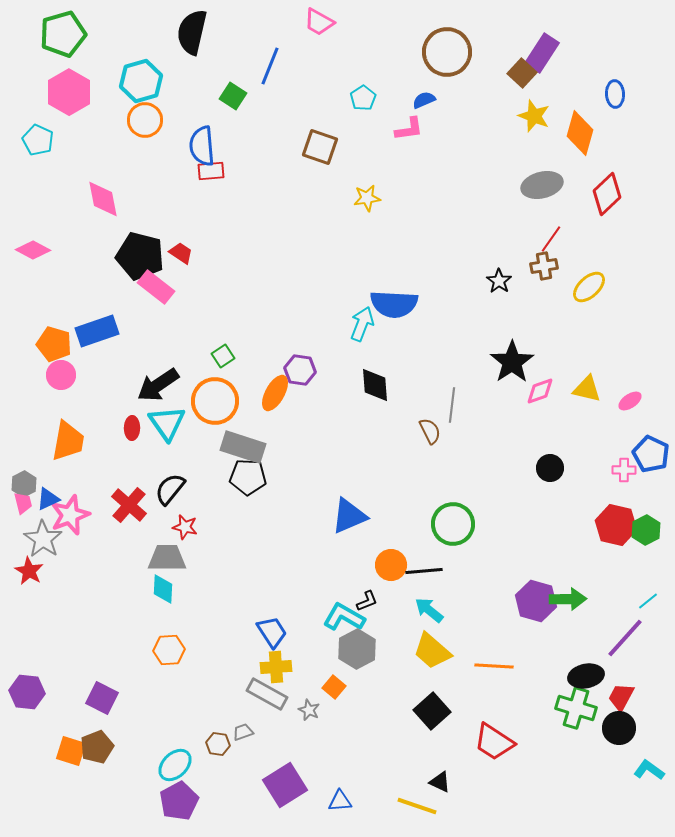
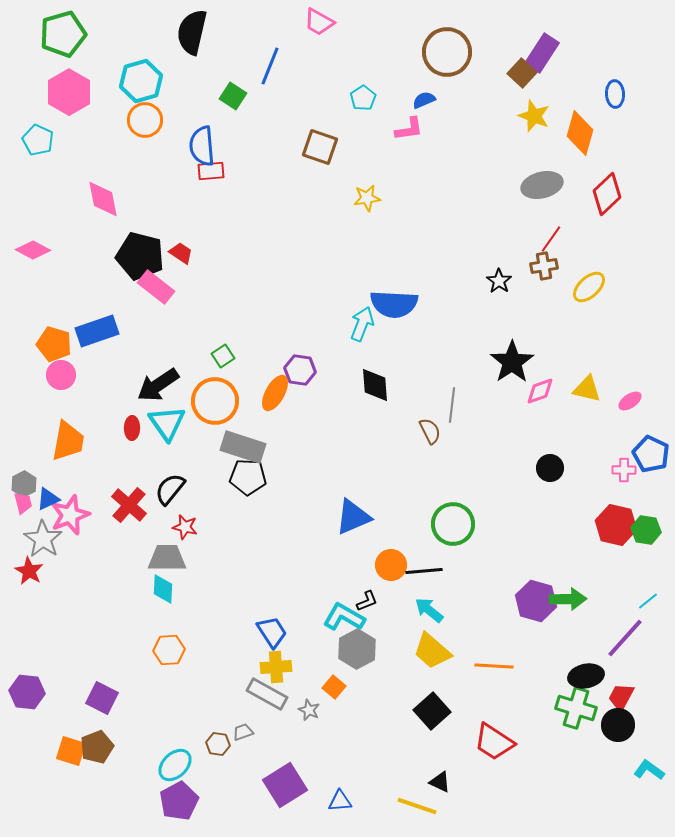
blue triangle at (349, 516): moved 4 px right, 1 px down
green hexagon at (646, 530): rotated 24 degrees counterclockwise
black circle at (619, 728): moved 1 px left, 3 px up
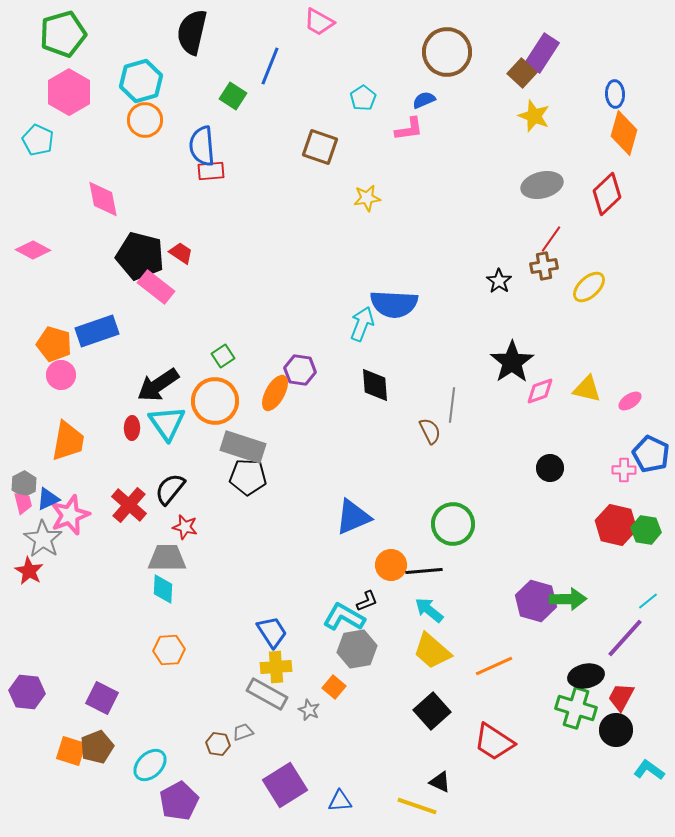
orange diamond at (580, 133): moved 44 px right
gray hexagon at (357, 649): rotated 18 degrees clockwise
orange line at (494, 666): rotated 27 degrees counterclockwise
black circle at (618, 725): moved 2 px left, 5 px down
cyan ellipse at (175, 765): moved 25 px left
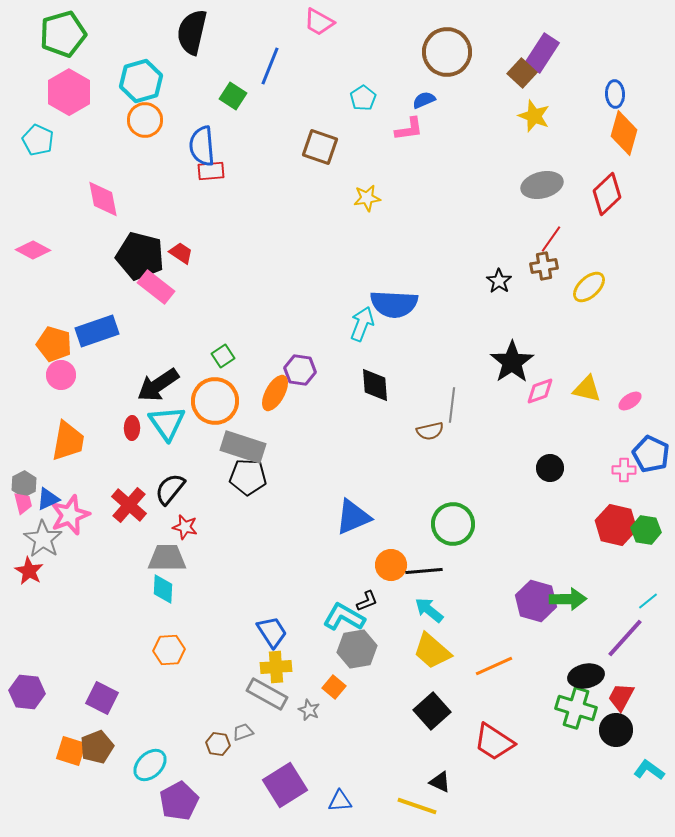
brown semicircle at (430, 431): rotated 104 degrees clockwise
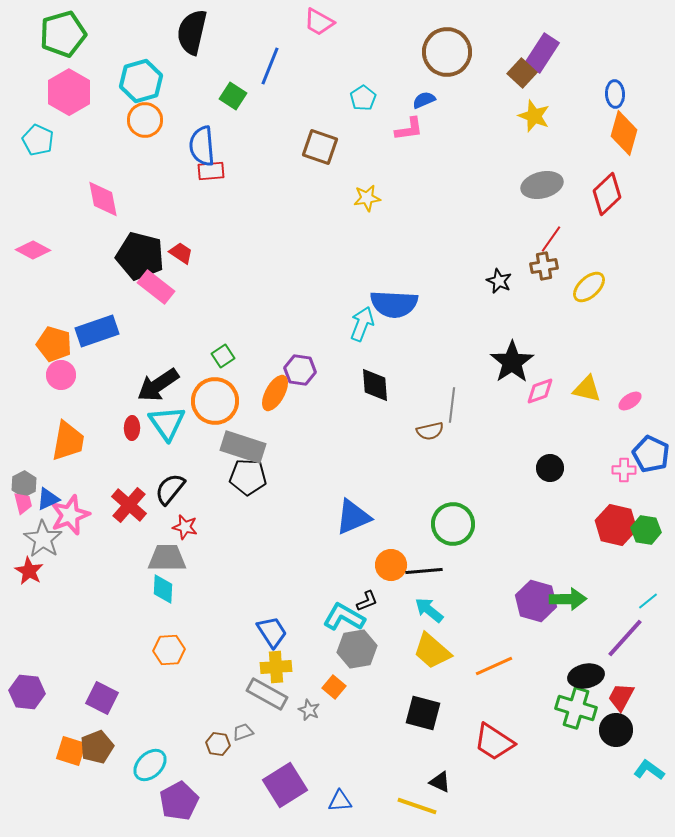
black star at (499, 281): rotated 10 degrees counterclockwise
black square at (432, 711): moved 9 px left, 2 px down; rotated 33 degrees counterclockwise
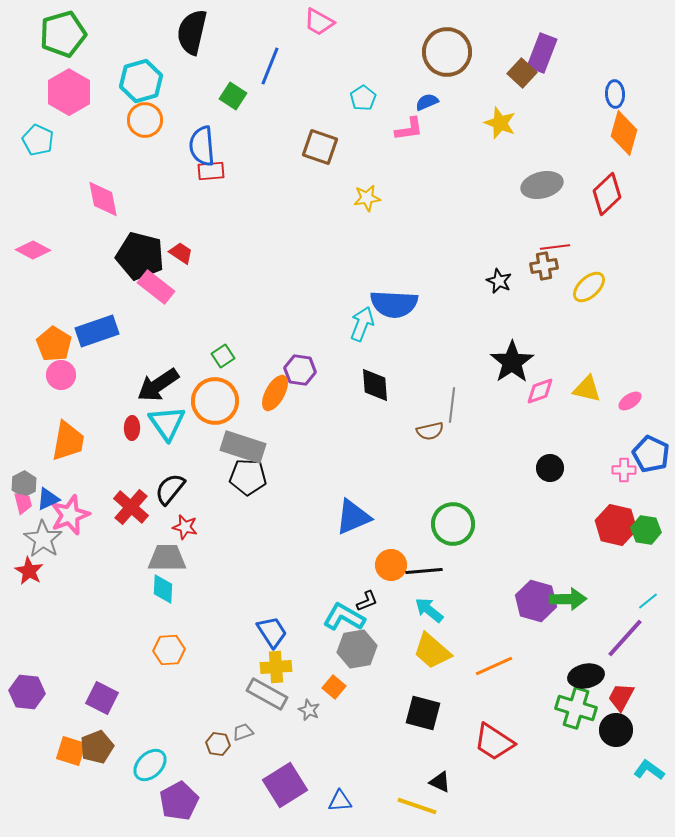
purple rectangle at (542, 53): rotated 12 degrees counterclockwise
blue semicircle at (424, 100): moved 3 px right, 2 px down
yellow star at (534, 116): moved 34 px left, 7 px down
red line at (551, 239): moved 4 px right, 8 px down; rotated 48 degrees clockwise
orange pentagon at (54, 344): rotated 16 degrees clockwise
red cross at (129, 505): moved 2 px right, 2 px down
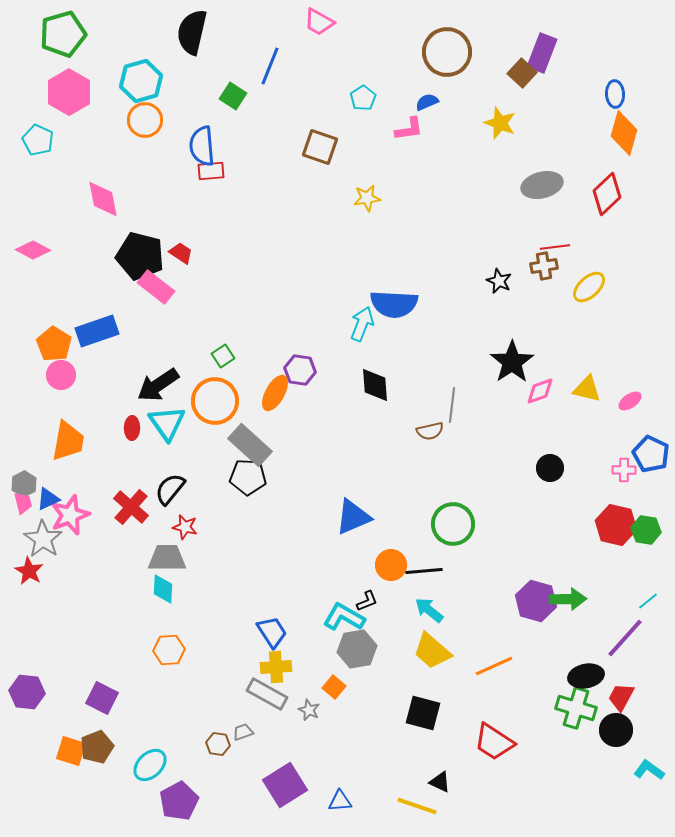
gray rectangle at (243, 447): moved 7 px right, 2 px up; rotated 24 degrees clockwise
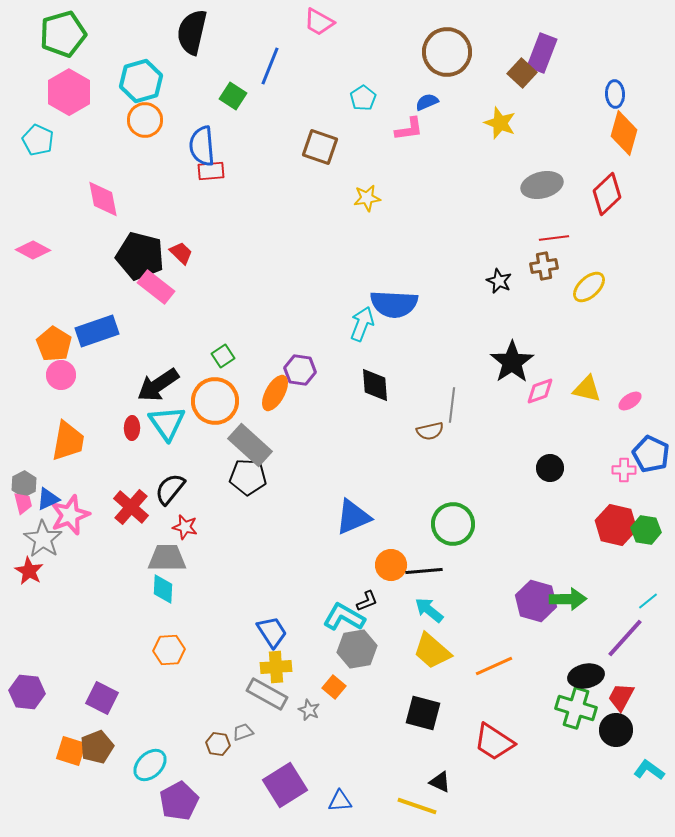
red line at (555, 247): moved 1 px left, 9 px up
red trapezoid at (181, 253): rotated 10 degrees clockwise
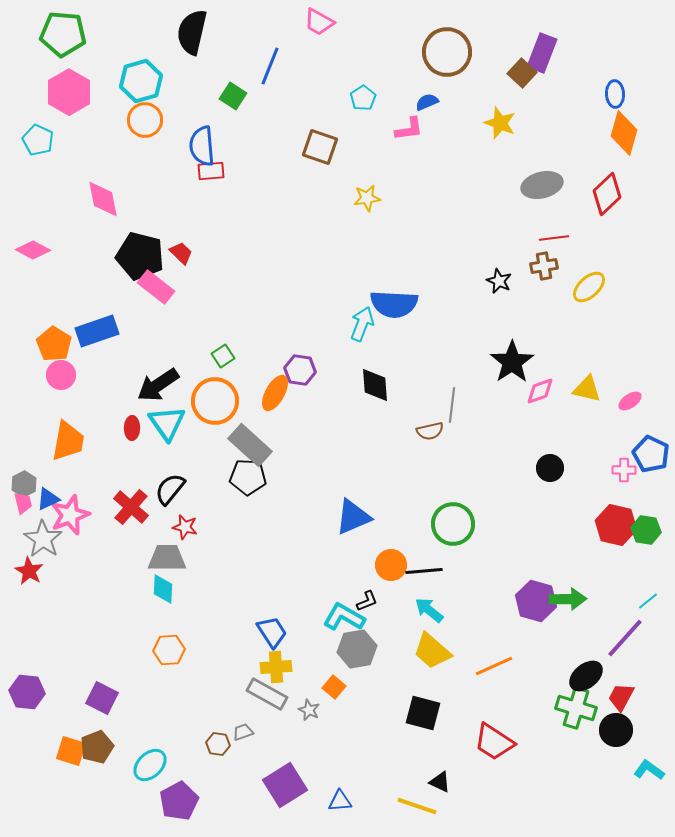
green pentagon at (63, 34): rotated 21 degrees clockwise
black ellipse at (586, 676): rotated 28 degrees counterclockwise
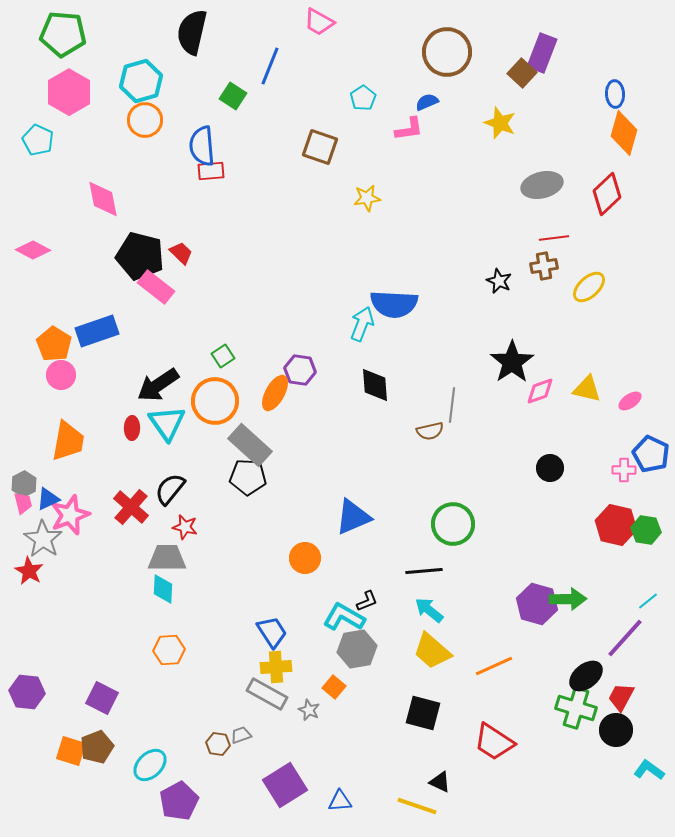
orange circle at (391, 565): moved 86 px left, 7 px up
purple hexagon at (536, 601): moved 1 px right, 3 px down
gray trapezoid at (243, 732): moved 2 px left, 3 px down
